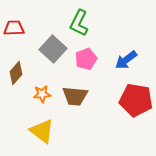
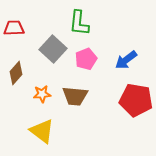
green L-shape: rotated 20 degrees counterclockwise
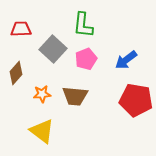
green L-shape: moved 4 px right, 2 px down
red trapezoid: moved 7 px right, 1 px down
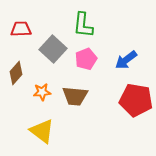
orange star: moved 2 px up
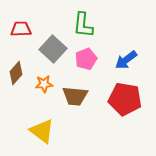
orange star: moved 2 px right, 8 px up
red pentagon: moved 11 px left, 1 px up
